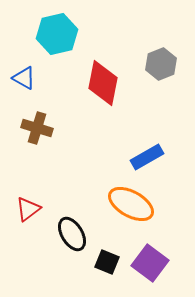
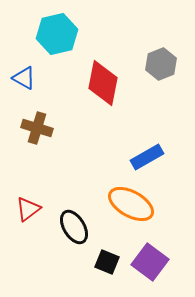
black ellipse: moved 2 px right, 7 px up
purple square: moved 1 px up
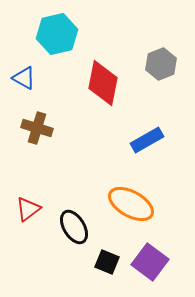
blue rectangle: moved 17 px up
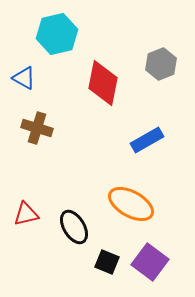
red triangle: moved 2 px left, 5 px down; rotated 24 degrees clockwise
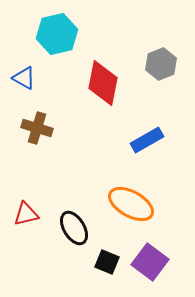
black ellipse: moved 1 px down
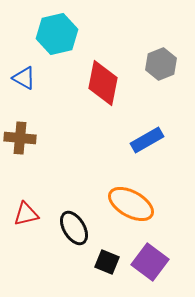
brown cross: moved 17 px left, 10 px down; rotated 12 degrees counterclockwise
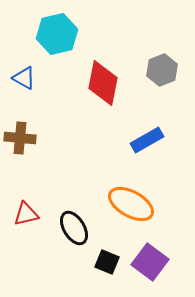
gray hexagon: moved 1 px right, 6 px down
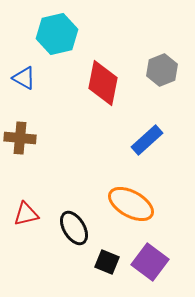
blue rectangle: rotated 12 degrees counterclockwise
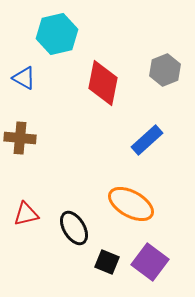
gray hexagon: moved 3 px right
